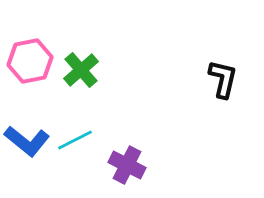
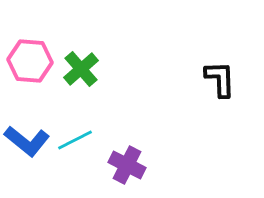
pink hexagon: rotated 15 degrees clockwise
green cross: moved 1 px up
black L-shape: moved 3 px left; rotated 15 degrees counterclockwise
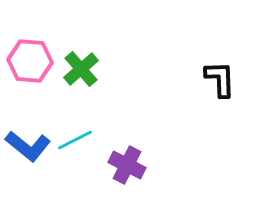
blue L-shape: moved 1 px right, 5 px down
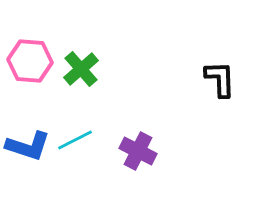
blue L-shape: rotated 21 degrees counterclockwise
purple cross: moved 11 px right, 14 px up
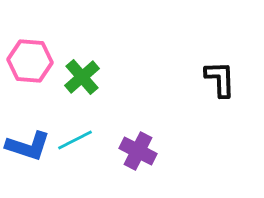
green cross: moved 1 px right, 8 px down
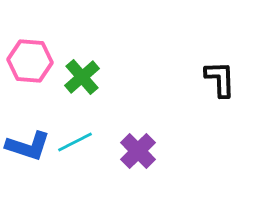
cyan line: moved 2 px down
purple cross: rotated 18 degrees clockwise
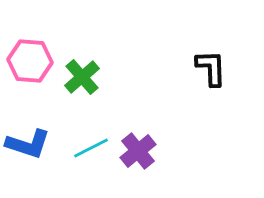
black L-shape: moved 9 px left, 11 px up
cyan line: moved 16 px right, 6 px down
blue L-shape: moved 2 px up
purple cross: rotated 6 degrees clockwise
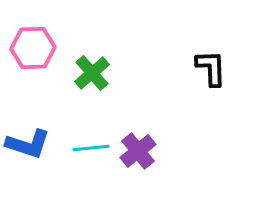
pink hexagon: moved 3 px right, 13 px up; rotated 6 degrees counterclockwise
green cross: moved 10 px right, 4 px up
cyan line: rotated 21 degrees clockwise
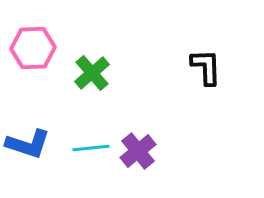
black L-shape: moved 5 px left, 1 px up
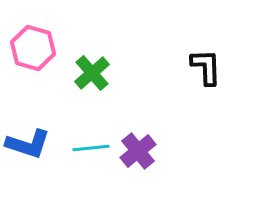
pink hexagon: rotated 18 degrees clockwise
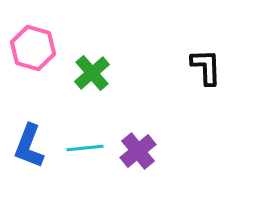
blue L-shape: moved 1 px right, 2 px down; rotated 93 degrees clockwise
cyan line: moved 6 px left
